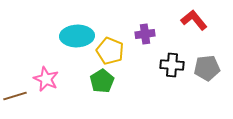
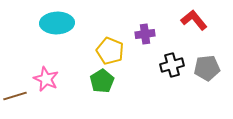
cyan ellipse: moved 20 px left, 13 px up
black cross: rotated 20 degrees counterclockwise
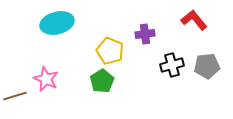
cyan ellipse: rotated 12 degrees counterclockwise
gray pentagon: moved 2 px up
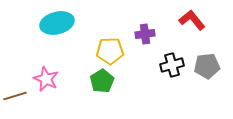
red L-shape: moved 2 px left
yellow pentagon: rotated 24 degrees counterclockwise
